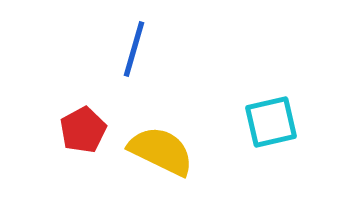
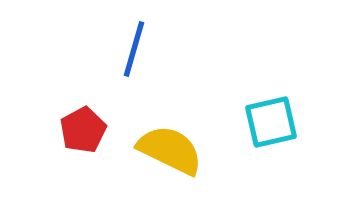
yellow semicircle: moved 9 px right, 1 px up
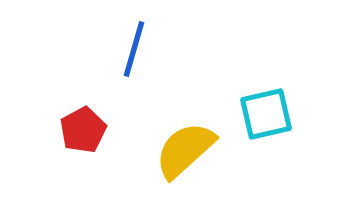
cyan square: moved 5 px left, 8 px up
yellow semicircle: moved 15 px right; rotated 68 degrees counterclockwise
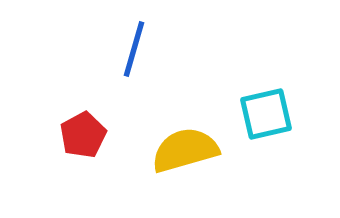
red pentagon: moved 5 px down
yellow semicircle: rotated 26 degrees clockwise
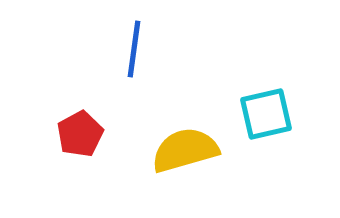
blue line: rotated 8 degrees counterclockwise
red pentagon: moved 3 px left, 1 px up
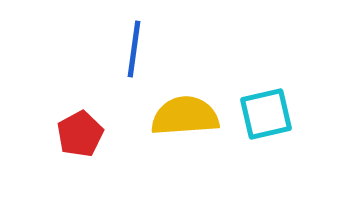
yellow semicircle: moved 34 px up; rotated 12 degrees clockwise
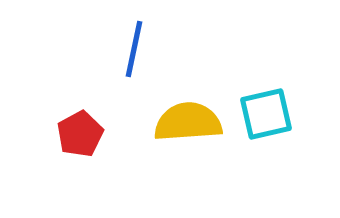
blue line: rotated 4 degrees clockwise
yellow semicircle: moved 3 px right, 6 px down
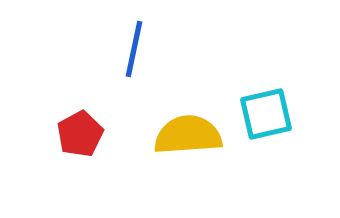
yellow semicircle: moved 13 px down
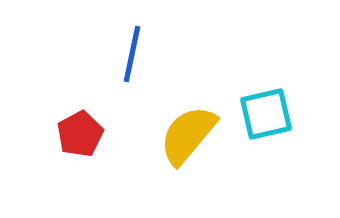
blue line: moved 2 px left, 5 px down
yellow semicircle: rotated 46 degrees counterclockwise
